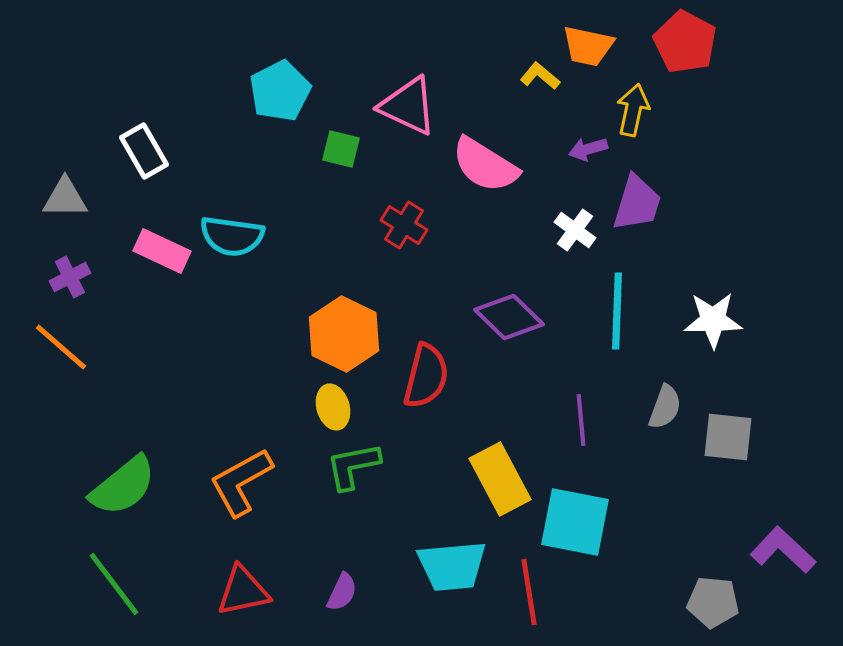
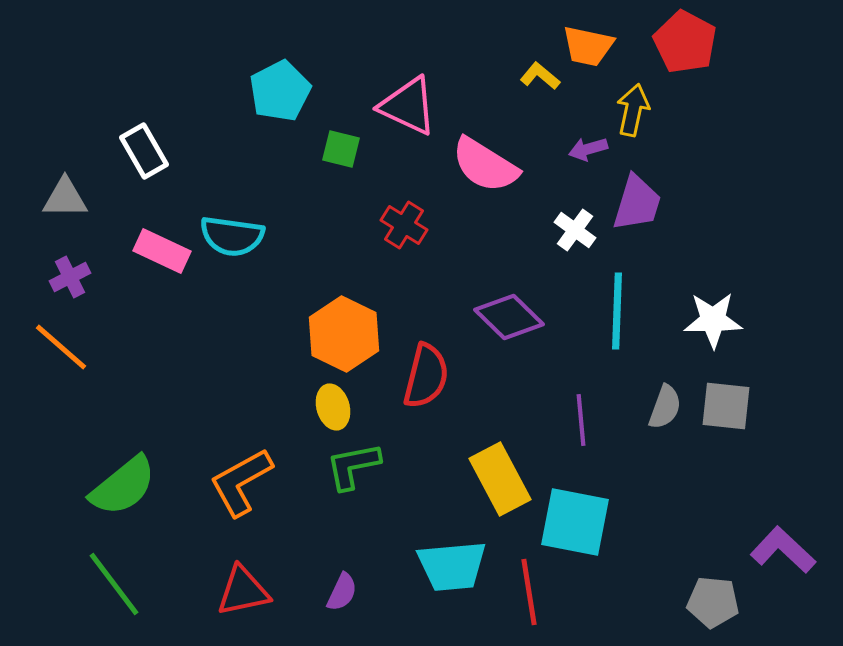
gray square: moved 2 px left, 31 px up
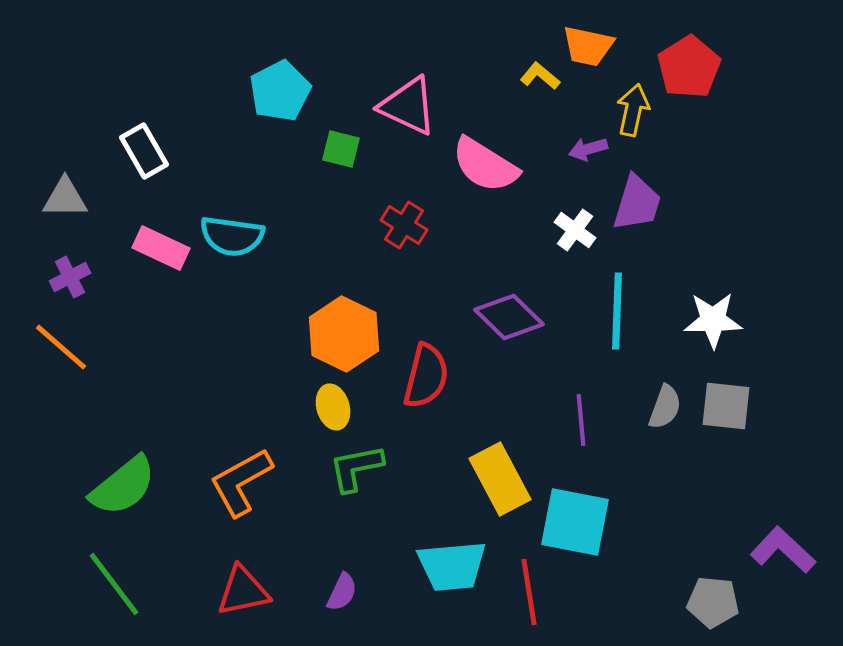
red pentagon: moved 4 px right, 25 px down; rotated 12 degrees clockwise
pink rectangle: moved 1 px left, 3 px up
green L-shape: moved 3 px right, 2 px down
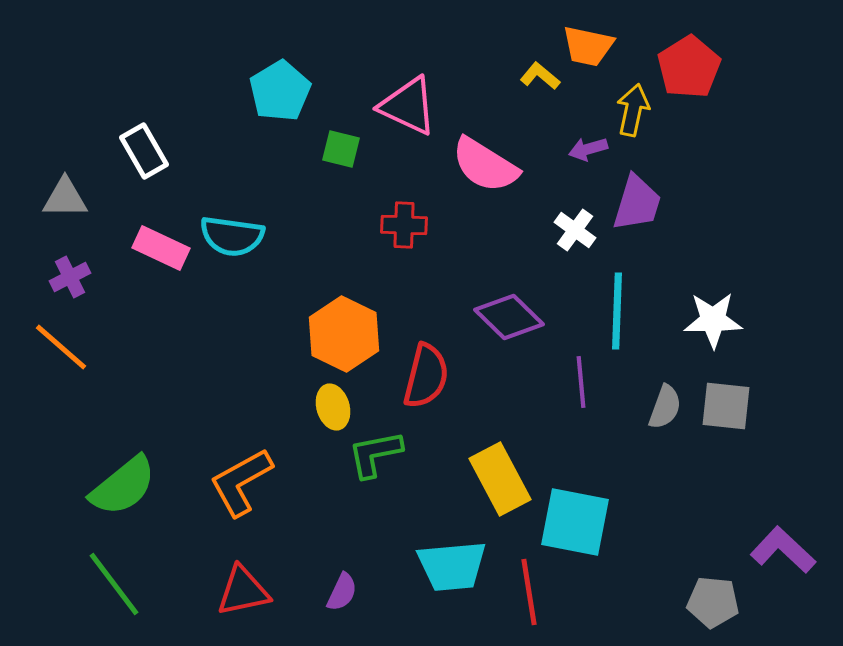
cyan pentagon: rotated 4 degrees counterclockwise
red cross: rotated 30 degrees counterclockwise
purple line: moved 38 px up
green L-shape: moved 19 px right, 14 px up
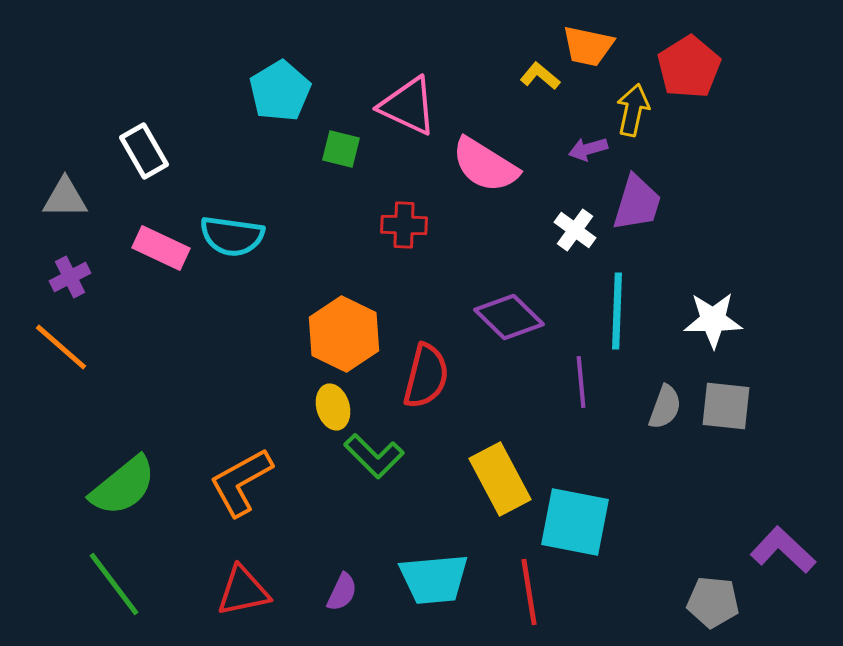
green L-shape: moved 1 px left, 2 px down; rotated 124 degrees counterclockwise
cyan trapezoid: moved 18 px left, 13 px down
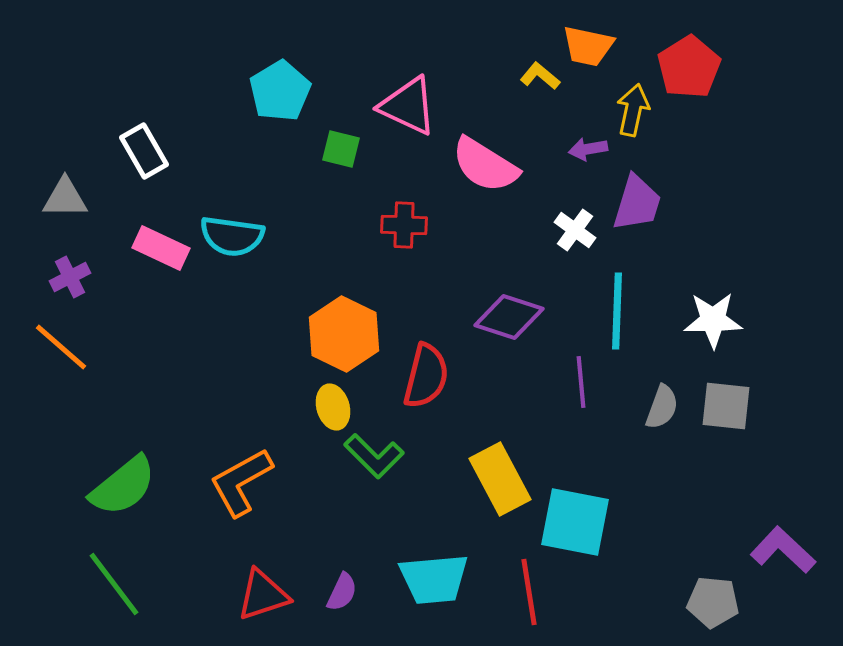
purple arrow: rotated 6 degrees clockwise
purple diamond: rotated 26 degrees counterclockwise
gray semicircle: moved 3 px left
red triangle: moved 20 px right, 4 px down; rotated 6 degrees counterclockwise
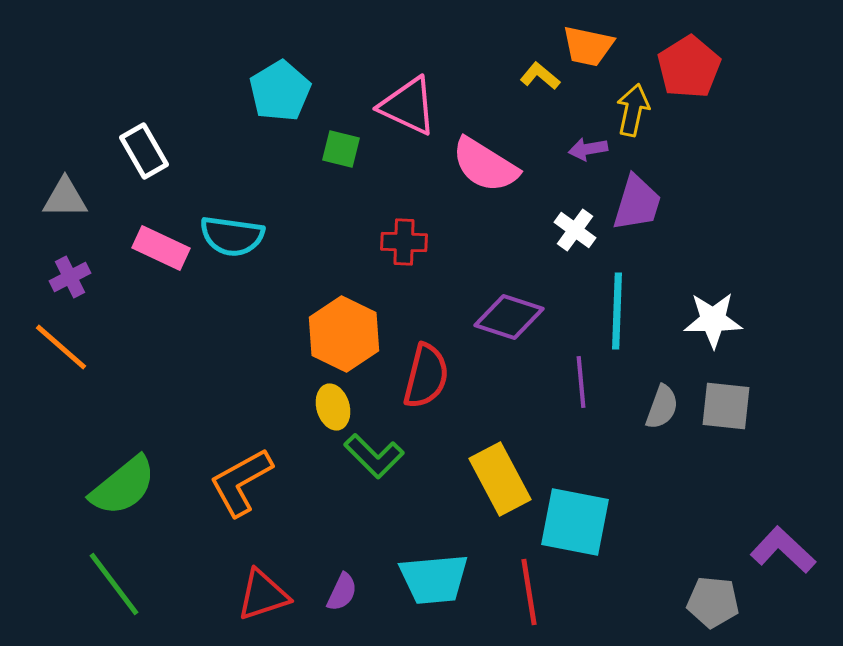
red cross: moved 17 px down
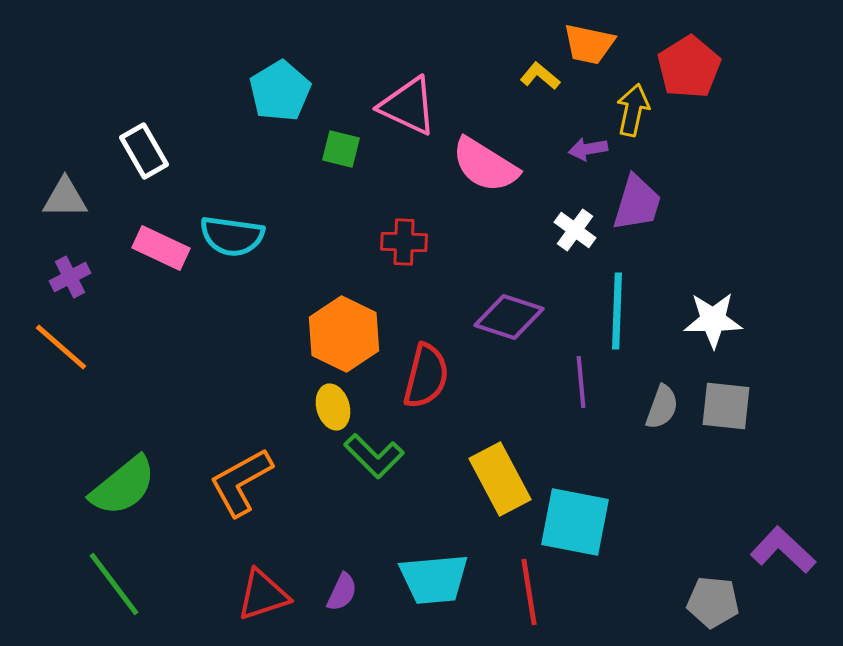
orange trapezoid: moved 1 px right, 2 px up
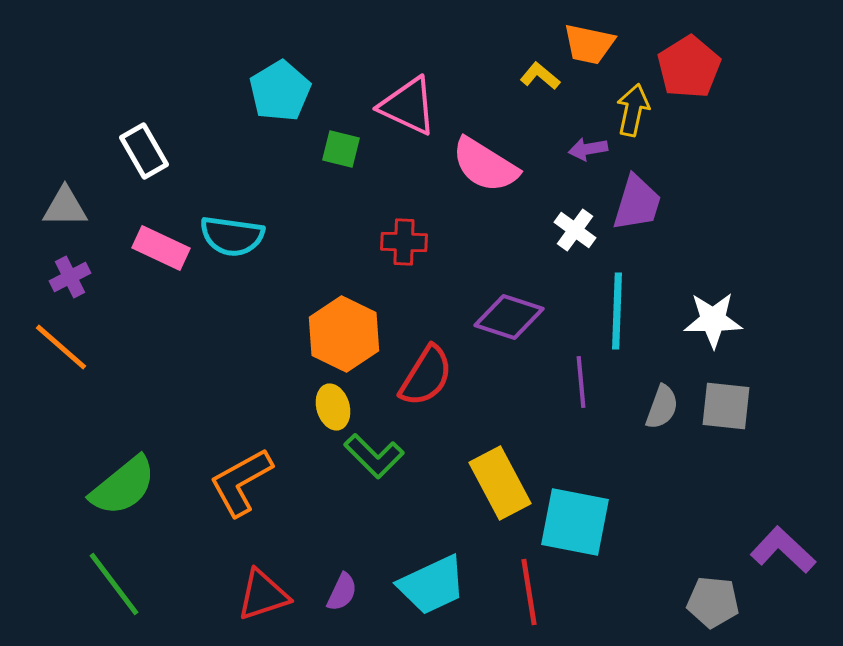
gray triangle: moved 9 px down
red semicircle: rotated 18 degrees clockwise
yellow rectangle: moved 4 px down
cyan trapezoid: moved 2 px left, 6 px down; rotated 20 degrees counterclockwise
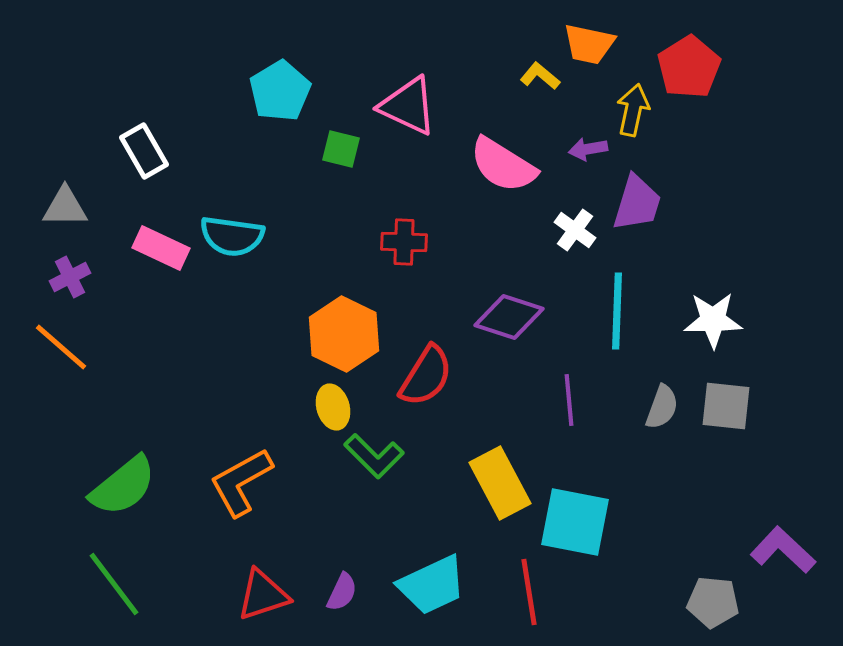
pink semicircle: moved 18 px right
purple line: moved 12 px left, 18 px down
